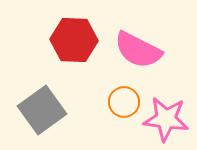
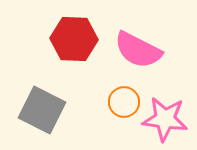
red hexagon: moved 1 px up
gray square: rotated 27 degrees counterclockwise
pink star: moved 1 px left
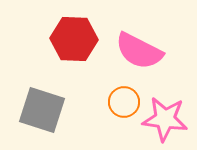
pink semicircle: moved 1 px right, 1 px down
gray square: rotated 9 degrees counterclockwise
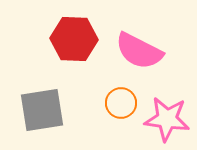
orange circle: moved 3 px left, 1 px down
gray square: rotated 27 degrees counterclockwise
pink star: moved 2 px right
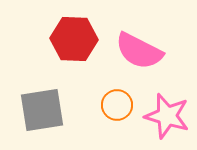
orange circle: moved 4 px left, 2 px down
pink star: moved 3 px up; rotated 9 degrees clockwise
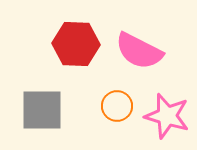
red hexagon: moved 2 px right, 5 px down
orange circle: moved 1 px down
gray square: rotated 9 degrees clockwise
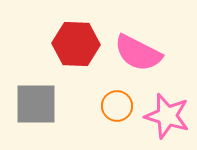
pink semicircle: moved 1 px left, 2 px down
gray square: moved 6 px left, 6 px up
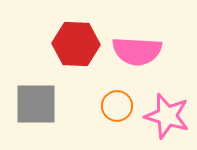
pink semicircle: moved 1 px left, 2 px up; rotated 24 degrees counterclockwise
